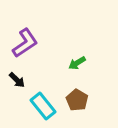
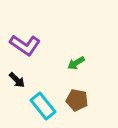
purple L-shape: moved 2 px down; rotated 68 degrees clockwise
green arrow: moved 1 px left
brown pentagon: rotated 20 degrees counterclockwise
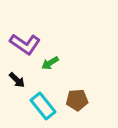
purple L-shape: moved 1 px up
green arrow: moved 26 px left
brown pentagon: rotated 15 degrees counterclockwise
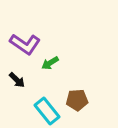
cyan rectangle: moved 4 px right, 5 px down
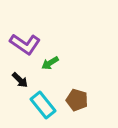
black arrow: moved 3 px right
brown pentagon: rotated 20 degrees clockwise
cyan rectangle: moved 4 px left, 6 px up
